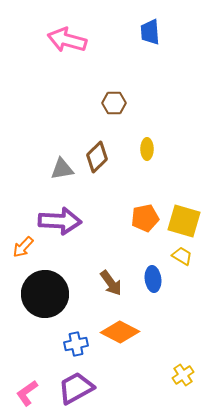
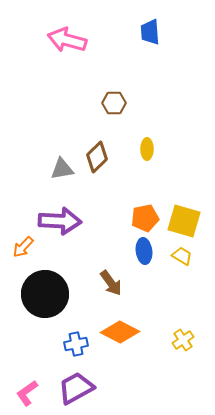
blue ellipse: moved 9 px left, 28 px up
yellow cross: moved 35 px up
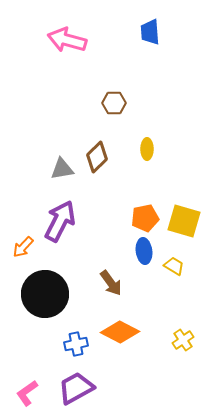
purple arrow: rotated 66 degrees counterclockwise
yellow trapezoid: moved 8 px left, 10 px down
